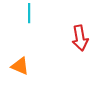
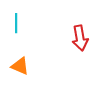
cyan line: moved 13 px left, 10 px down
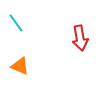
cyan line: rotated 36 degrees counterclockwise
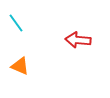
red arrow: moved 2 px left, 2 px down; rotated 105 degrees clockwise
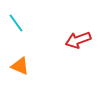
red arrow: rotated 25 degrees counterclockwise
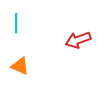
cyan line: rotated 36 degrees clockwise
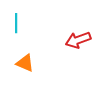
orange triangle: moved 5 px right, 3 px up
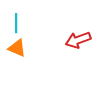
orange triangle: moved 8 px left, 15 px up
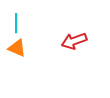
red arrow: moved 4 px left, 1 px down
